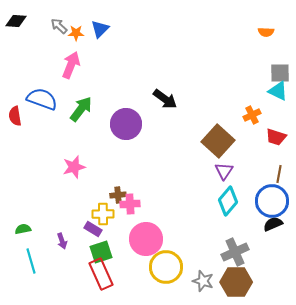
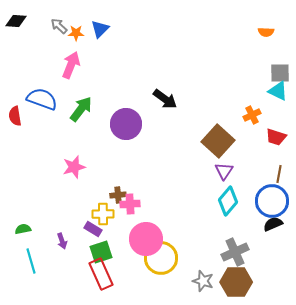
yellow circle: moved 5 px left, 9 px up
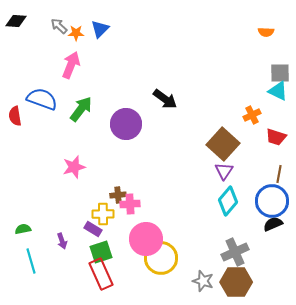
brown square: moved 5 px right, 3 px down
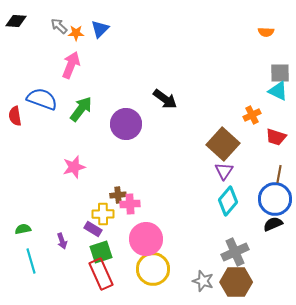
blue circle: moved 3 px right, 2 px up
yellow circle: moved 8 px left, 11 px down
